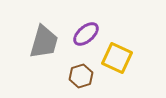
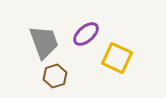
gray trapezoid: rotated 36 degrees counterclockwise
brown hexagon: moved 26 px left
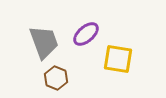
yellow square: moved 1 px right, 1 px down; rotated 16 degrees counterclockwise
brown hexagon: moved 1 px right, 2 px down; rotated 20 degrees counterclockwise
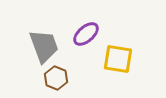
gray trapezoid: moved 4 px down
